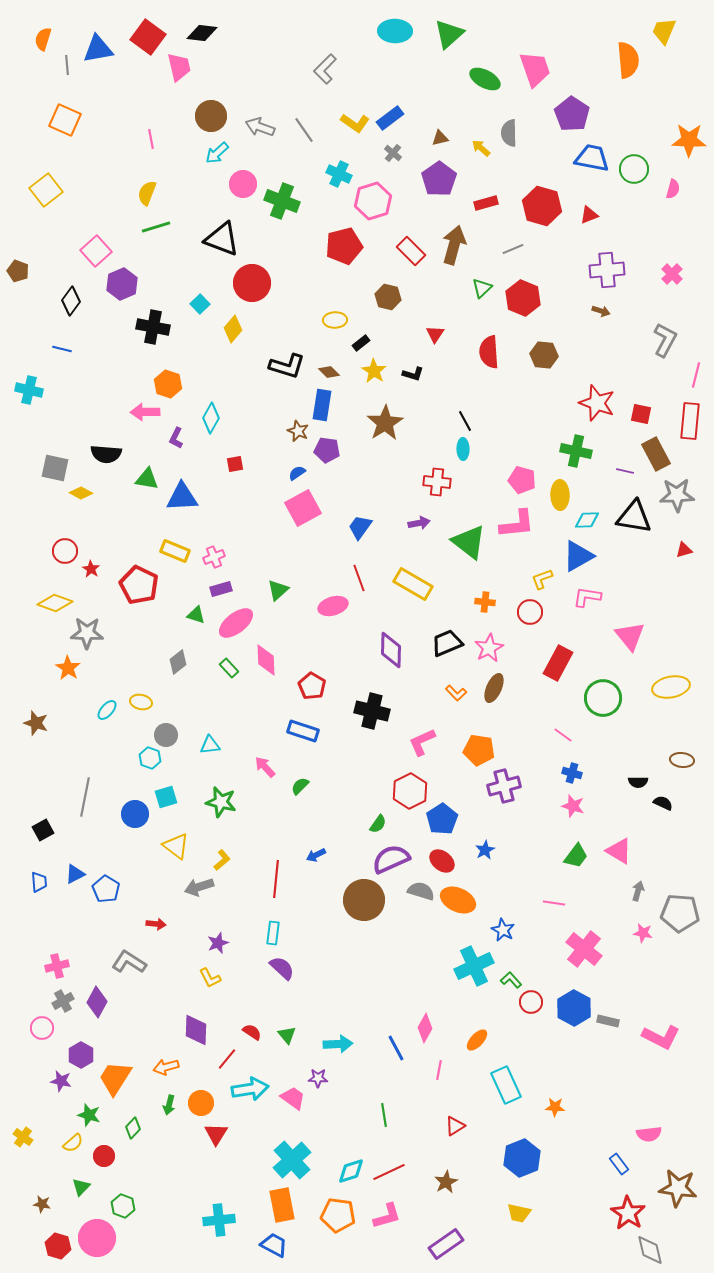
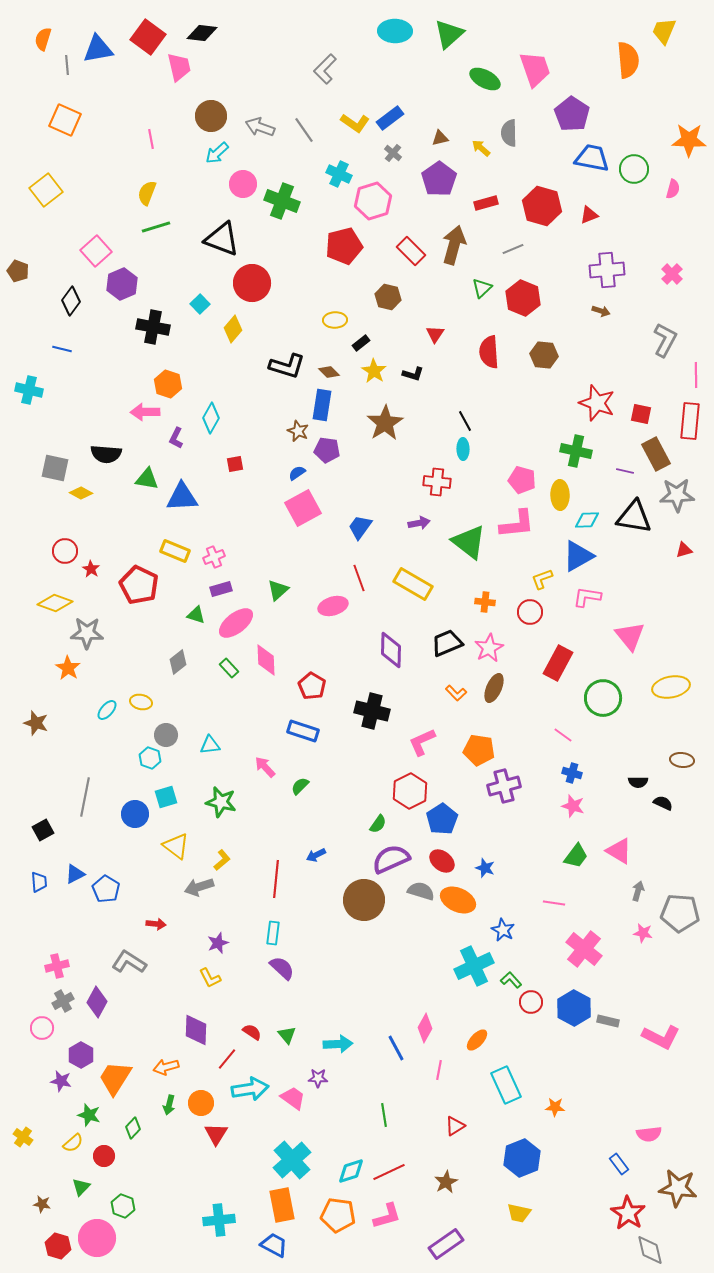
pink line at (696, 375): rotated 15 degrees counterclockwise
blue star at (485, 850): moved 18 px down; rotated 24 degrees counterclockwise
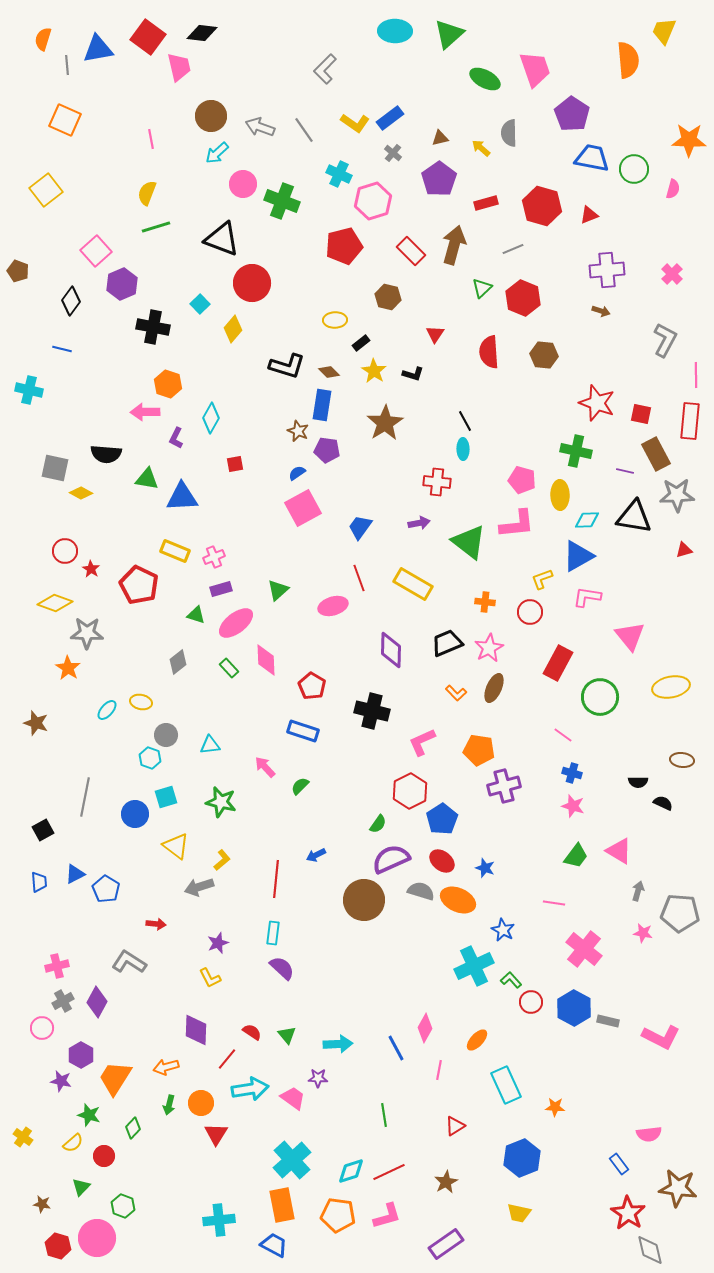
green circle at (603, 698): moved 3 px left, 1 px up
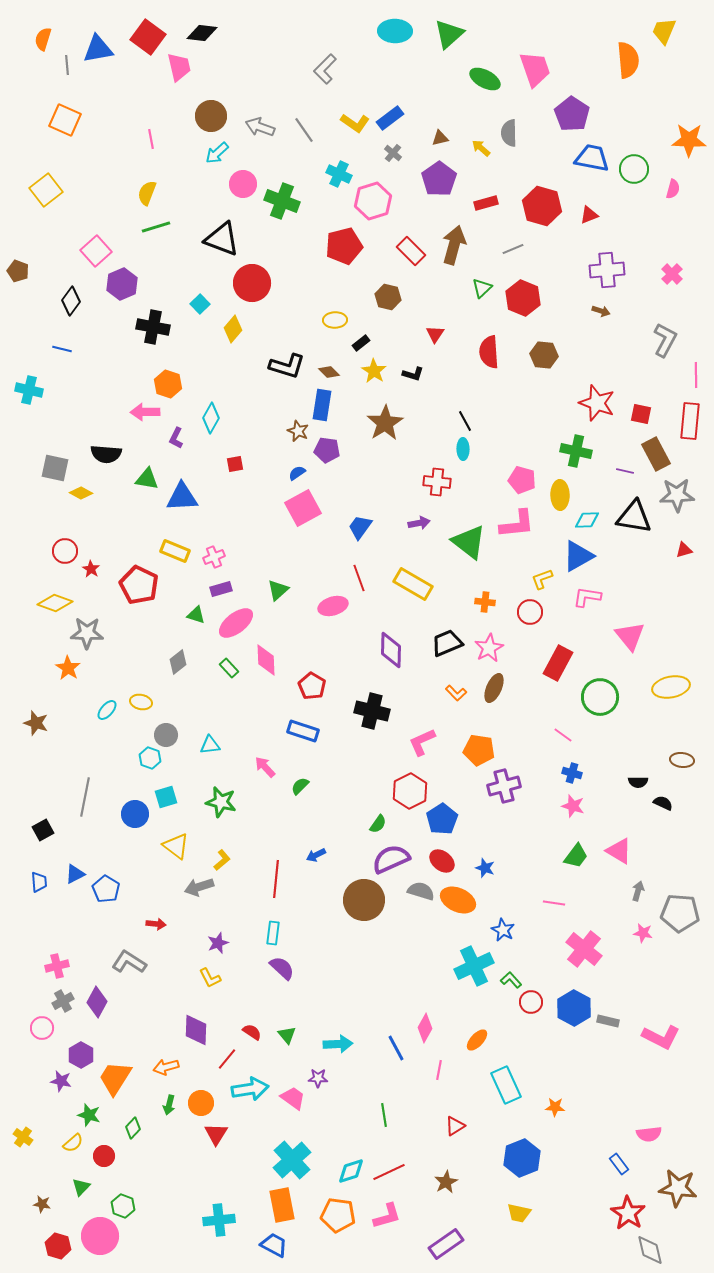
pink circle at (97, 1238): moved 3 px right, 2 px up
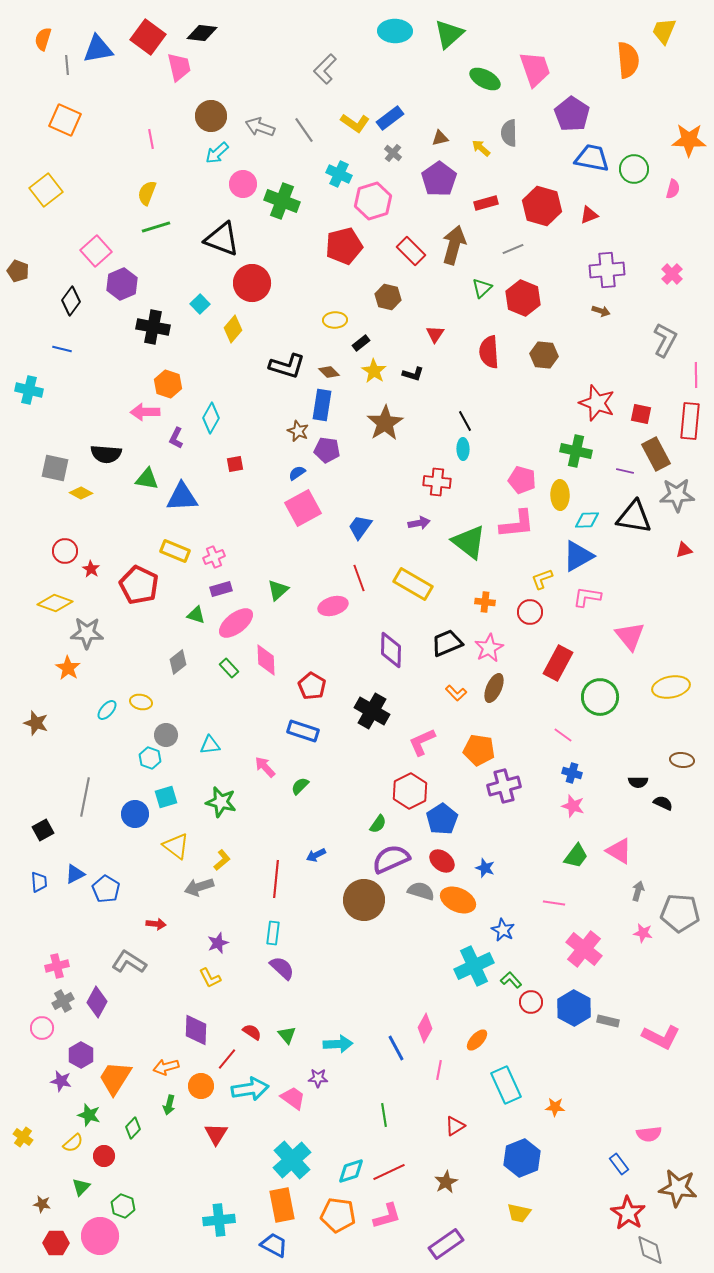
black cross at (372, 711): rotated 16 degrees clockwise
orange circle at (201, 1103): moved 17 px up
red hexagon at (58, 1246): moved 2 px left, 3 px up; rotated 15 degrees counterclockwise
